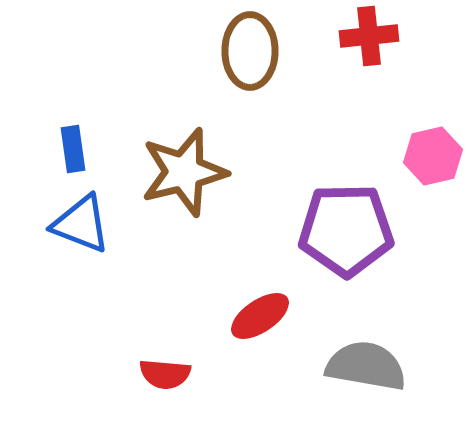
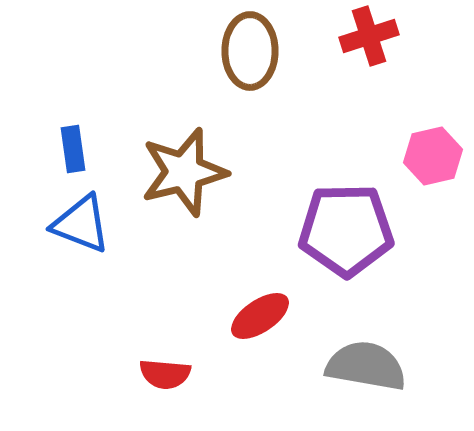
red cross: rotated 12 degrees counterclockwise
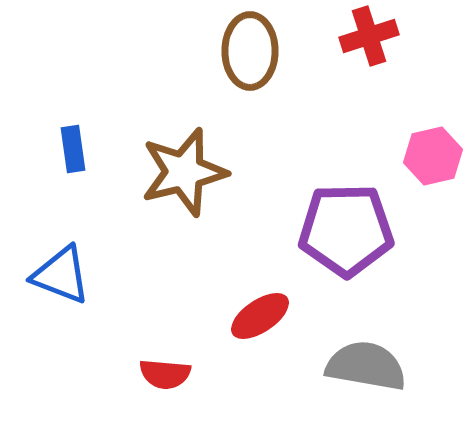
blue triangle: moved 20 px left, 51 px down
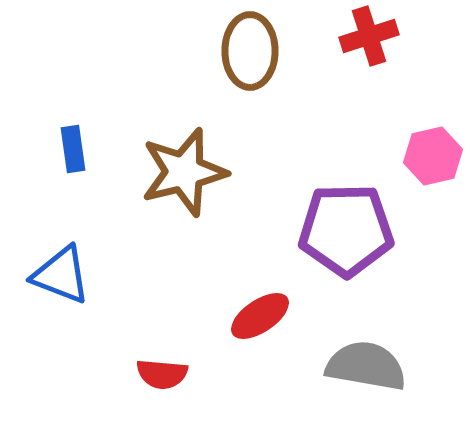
red semicircle: moved 3 px left
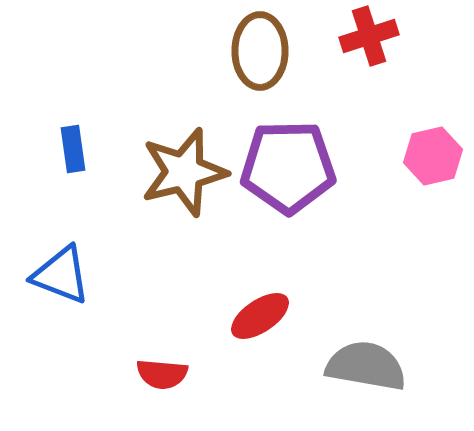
brown ellipse: moved 10 px right
purple pentagon: moved 58 px left, 63 px up
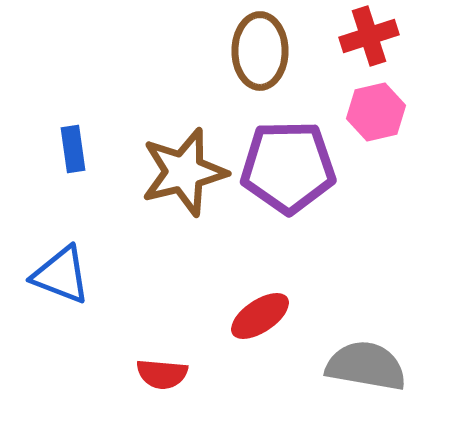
pink hexagon: moved 57 px left, 44 px up
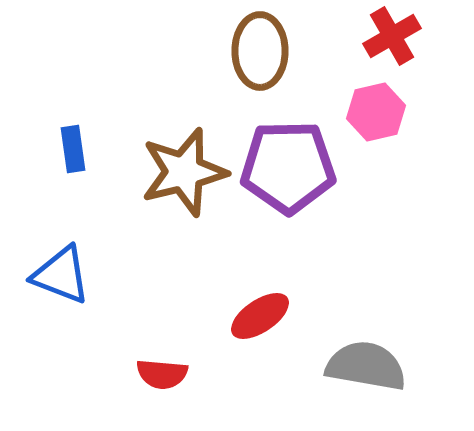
red cross: moved 23 px right; rotated 12 degrees counterclockwise
